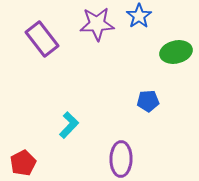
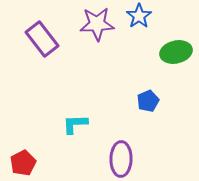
blue pentagon: rotated 20 degrees counterclockwise
cyan L-shape: moved 6 px right, 1 px up; rotated 136 degrees counterclockwise
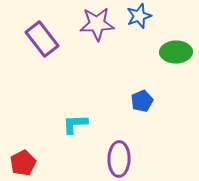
blue star: rotated 15 degrees clockwise
green ellipse: rotated 12 degrees clockwise
blue pentagon: moved 6 px left
purple ellipse: moved 2 px left
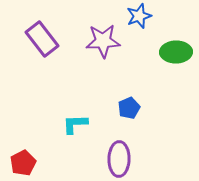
purple star: moved 6 px right, 17 px down
blue pentagon: moved 13 px left, 7 px down
